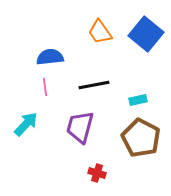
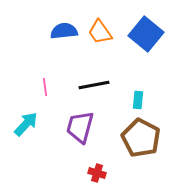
blue semicircle: moved 14 px right, 26 px up
cyan rectangle: rotated 72 degrees counterclockwise
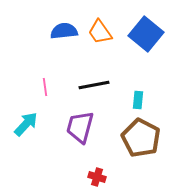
red cross: moved 4 px down
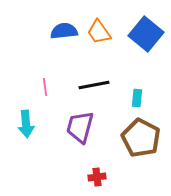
orange trapezoid: moved 1 px left
cyan rectangle: moved 1 px left, 2 px up
cyan arrow: rotated 132 degrees clockwise
red cross: rotated 24 degrees counterclockwise
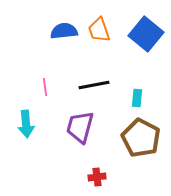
orange trapezoid: moved 2 px up; rotated 16 degrees clockwise
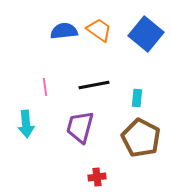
orange trapezoid: rotated 144 degrees clockwise
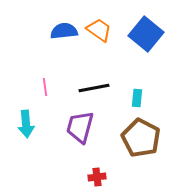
black line: moved 3 px down
